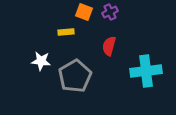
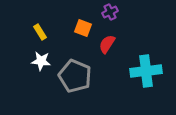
orange square: moved 1 px left, 16 px down
yellow rectangle: moved 26 px left; rotated 63 degrees clockwise
red semicircle: moved 2 px left, 2 px up; rotated 18 degrees clockwise
gray pentagon: rotated 20 degrees counterclockwise
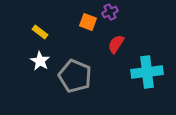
orange square: moved 5 px right, 6 px up
yellow rectangle: rotated 21 degrees counterclockwise
red semicircle: moved 9 px right
white star: moved 1 px left; rotated 24 degrees clockwise
cyan cross: moved 1 px right, 1 px down
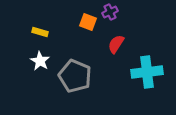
yellow rectangle: rotated 21 degrees counterclockwise
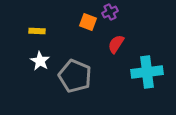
yellow rectangle: moved 3 px left, 1 px up; rotated 14 degrees counterclockwise
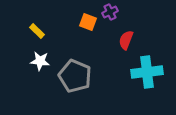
yellow rectangle: rotated 42 degrees clockwise
red semicircle: moved 10 px right, 4 px up; rotated 12 degrees counterclockwise
white star: rotated 24 degrees counterclockwise
